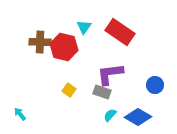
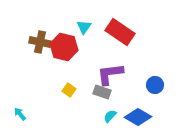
brown cross: rotated 10 degrees clockwise
cyan semicircle: moved 1 px down
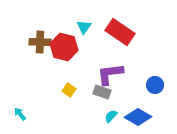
brown cross: rotated 10 degrees counterclockwise
cyan semicircle: moved 1 px right
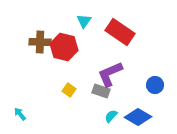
cyan triangle: moved 6 px up
purple L-shape: rotated 16 degrees counterclockwise
gray rectangle: moved 1 px left, 1 px up
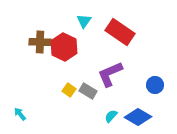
red hexagon: rotated 12 degrees clockwise
gray rectangle: moved 13 px left; rotated 12 degrees clockwise
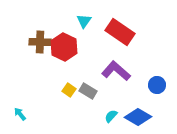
purple L-shape: moved 6 px right, 3 px up; rotated 64 degrees clockwise
blue circle: moved 2 px right
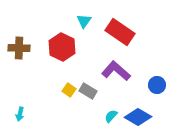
brown cross: moved 21 px left, 6 px down
red hexagon: moved 2 px left
cyan arrow: rotated 128 degrees counterclockwise
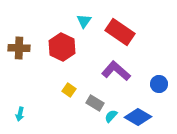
blue circle: moved 2 px right, 1 px up
gray rectangle: moved 7 px right, 12 px down
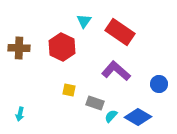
yellow square: rotated 24 degrees counterclockwise
gray rectangle: rotated 12 degrees counterclockwise
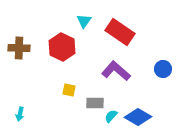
blue circle: moved 4 px right, 15 px up
gray rectangle: rotated 18 degrees counterclockwise
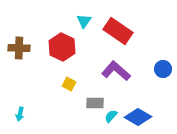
red rectangle: moved 2 px left, 1 px up
yellow square: moved 6 px up; rotated 16 degrees clockwise
